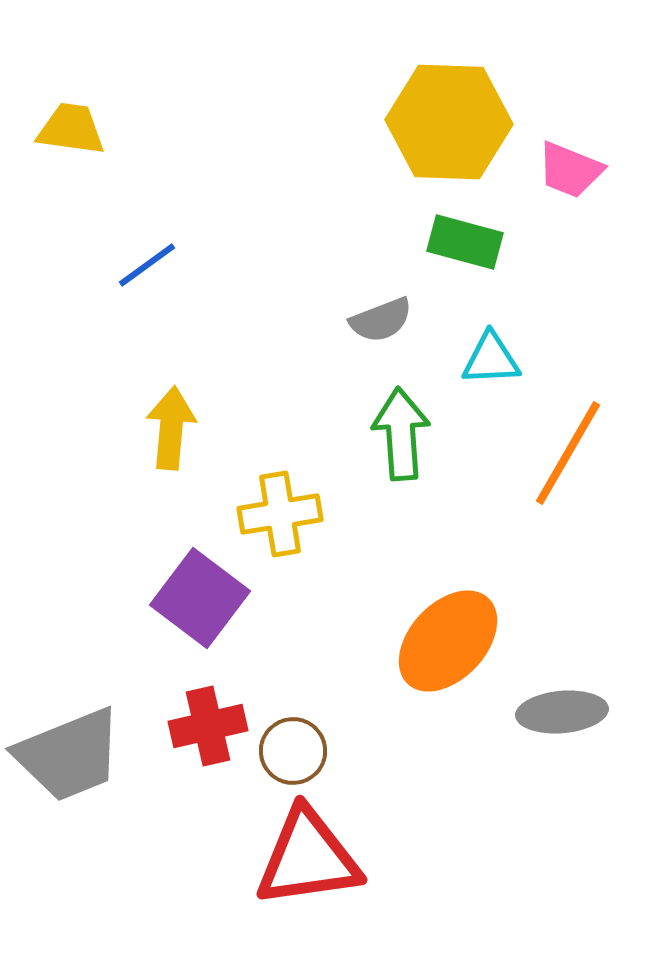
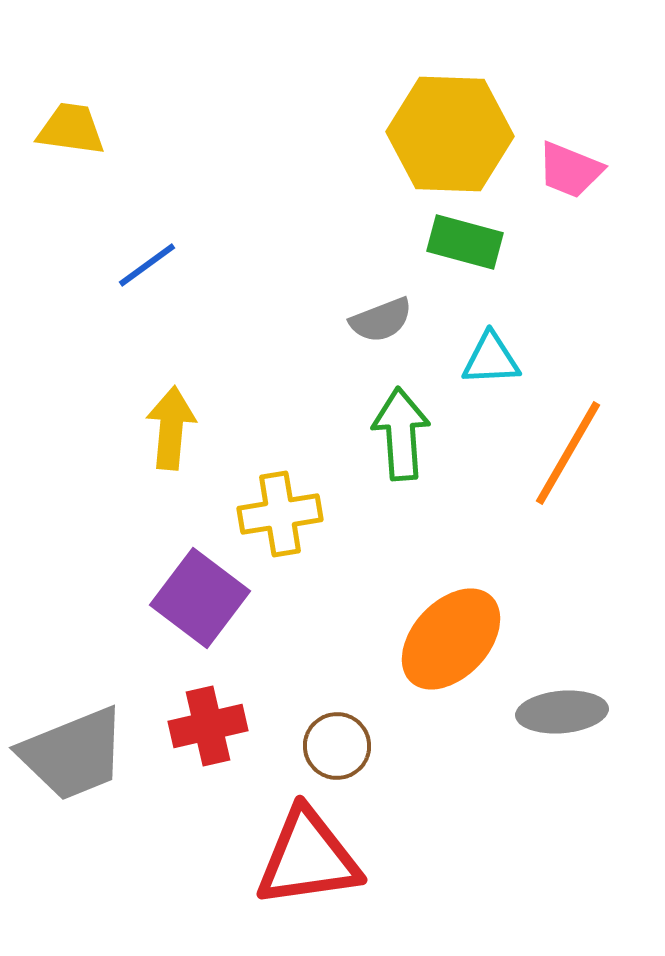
yellow hexagon: moved 1 px right, 12 px down
orange ellipse: moved 3 px right, 2 px up
brown circle: moved 44 px right, 5 px up
gray trapezoid: moved 4 px right, 1 px up
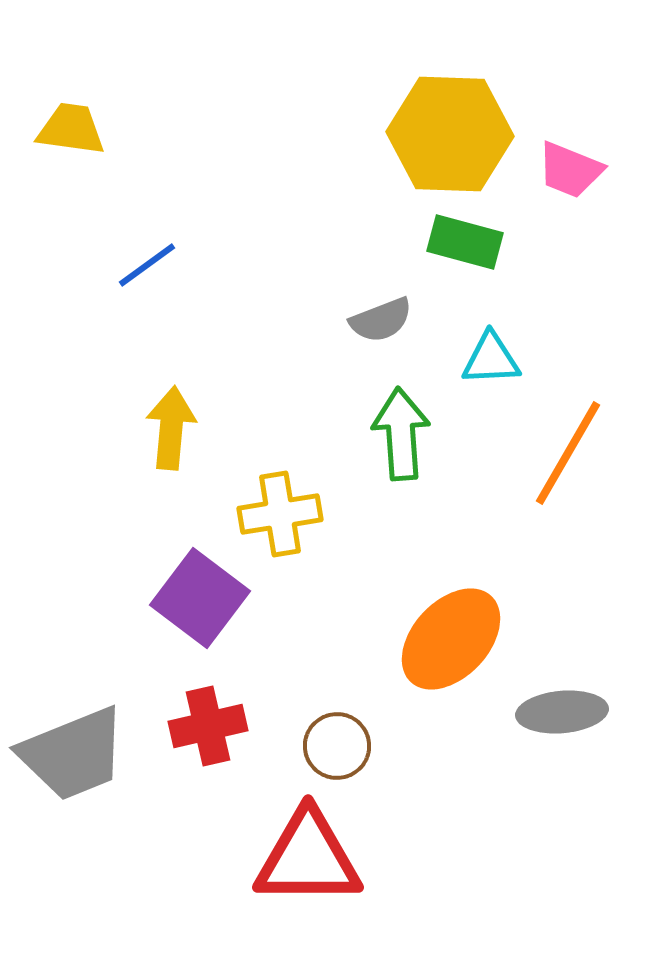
red triangle: rotated 8 degrees clockwise
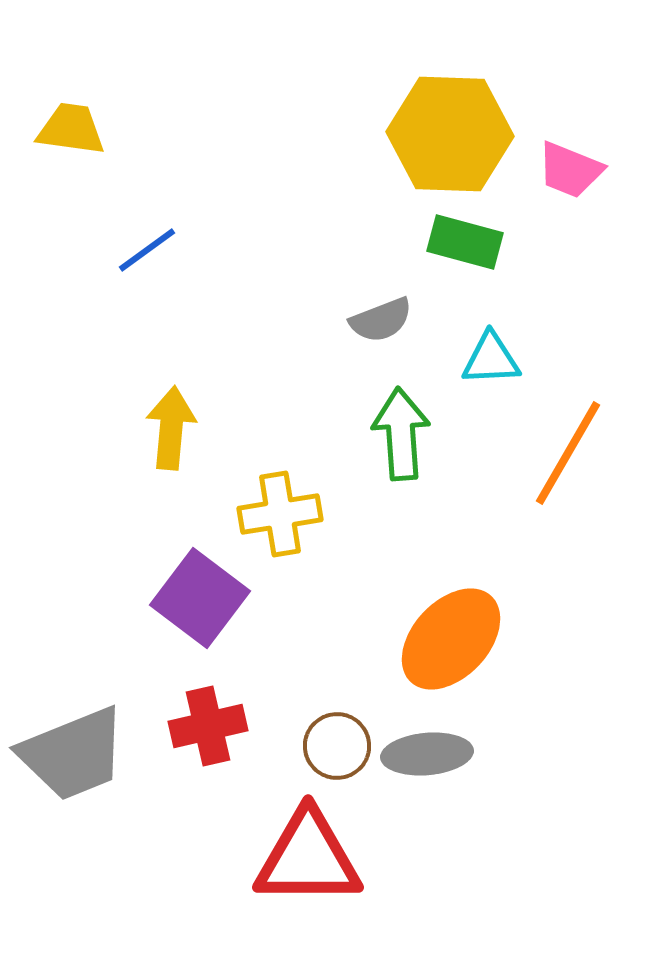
blue line: moved 15 px up
gray ellipse: moved 135 px left, 42 px down
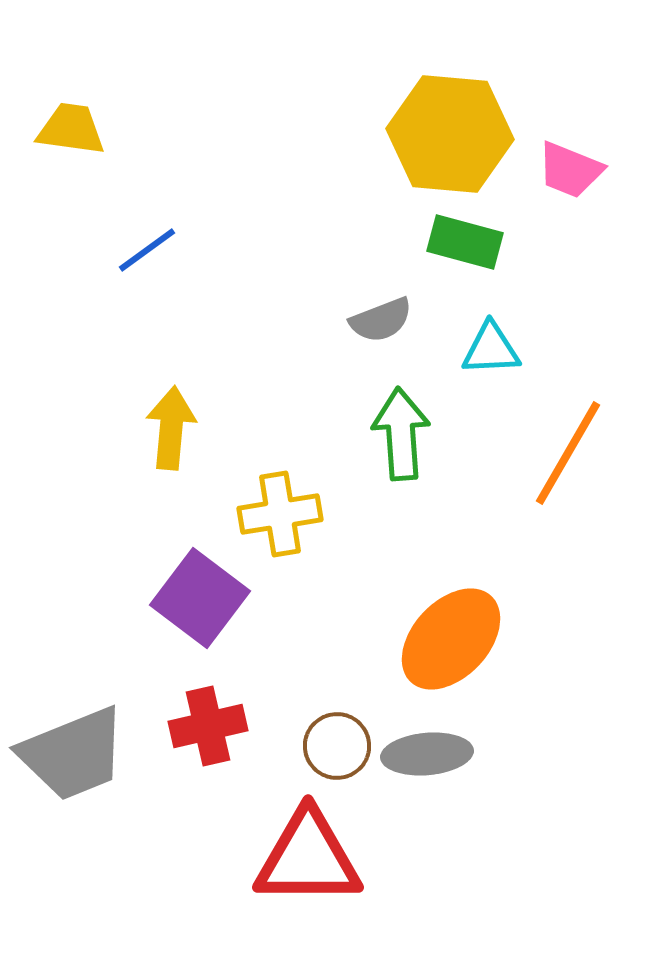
yellow hexagon: rotated 3 degrees clockwise
cyan triangle: moved 10 px up
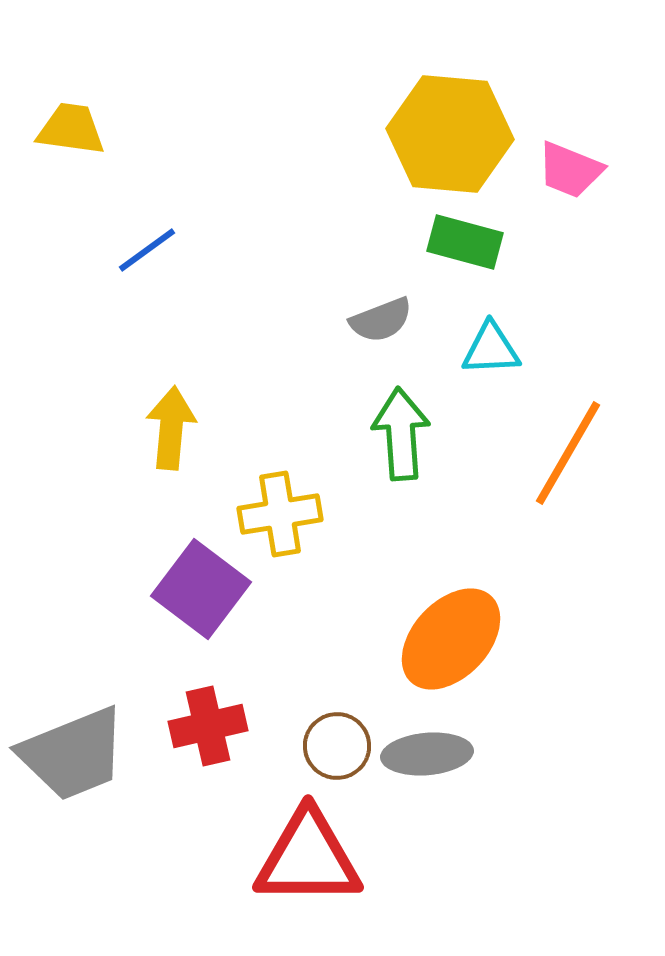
purple square: moved 1 px right, 9 px up
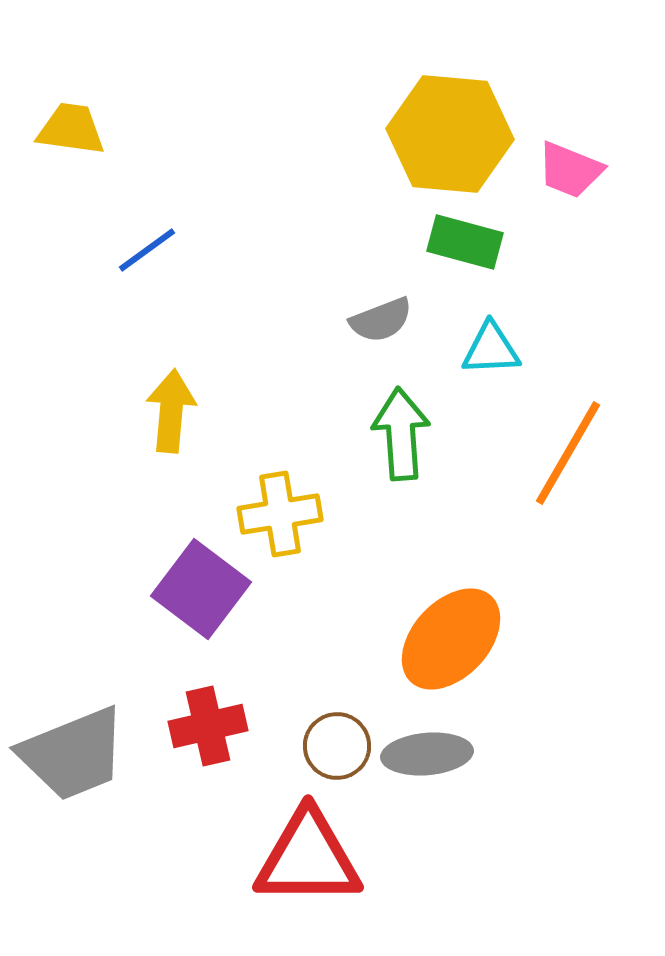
yellow arrow: moved 17 px up
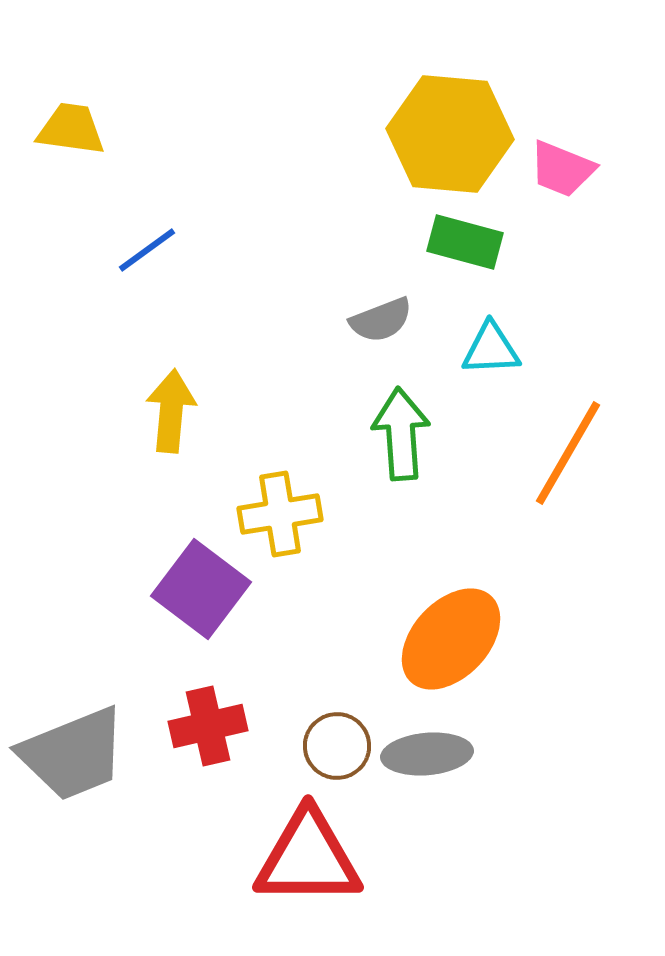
pink trapezoid: moved 8 px left, 1 px up
